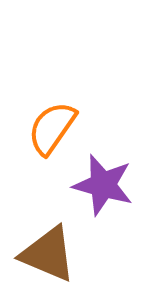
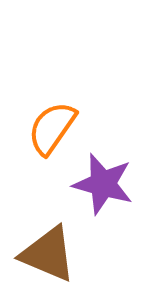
purple star: moved 1 px up
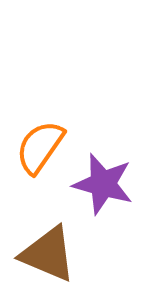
orange semicircle: moved 12 px left, 19 px down
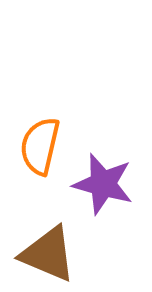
orange semicircle: moved 1 px up; rotated 22 degrees counterclockwise
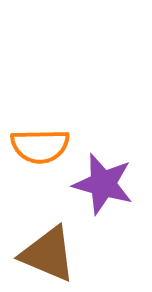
orange semicircle: rotated 104 degrees counterclockwise
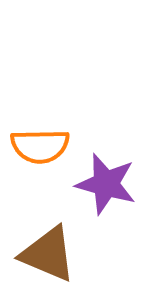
purple star: moved 3 px right
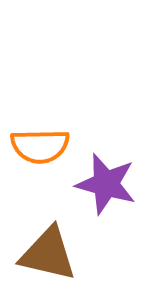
brown triangle: rotated 10 degrees counterclockwise
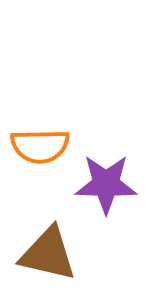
purple star: rotated 14 degrees counterclockwise
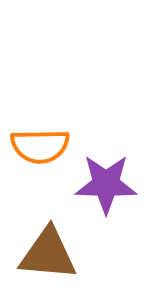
brown triangle: rotated 8 degrees counterclockwise
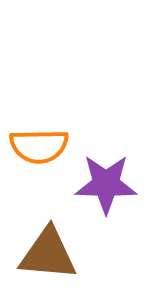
orange semicircle: moved 1 px left
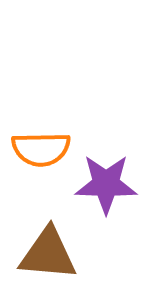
orange semicircle: moved 2 px right, 3 px down
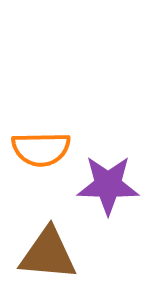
purple star: moved 2 px right, 1 px down
